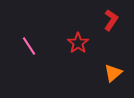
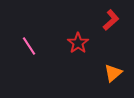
red L-shape: rotated 15 degrees clockwise
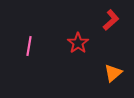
pink line: rotated 42 degrees clockwise
